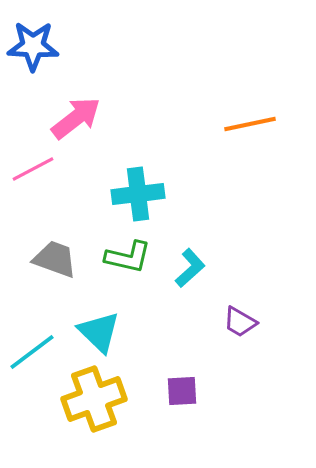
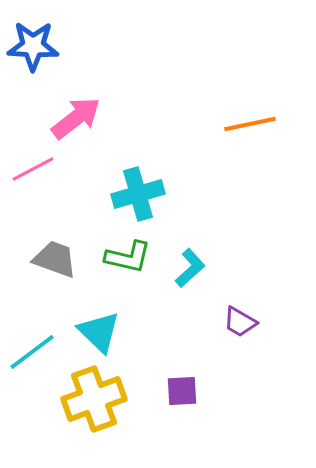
cyan cross: rotated 9 degrees counterclockwise
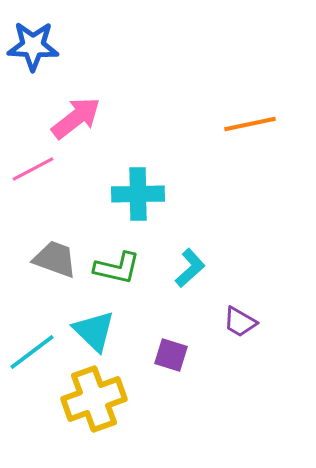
cyan cross: rotated 15 degrees clockwise
green L-shape: moved 11 px left, 11 px down
cyan triangle: moved 5 px left, 1 px up
purple square: moved 11 px left, 36 px up; rotated 20 degrees clockwise
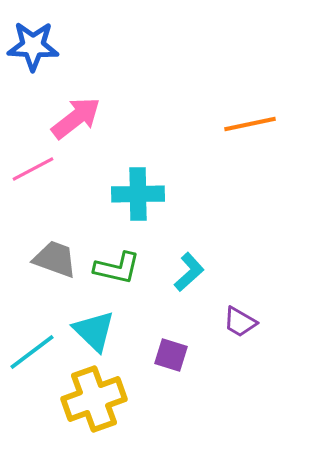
cyan L-shape: moved 1 px left, 4 px down
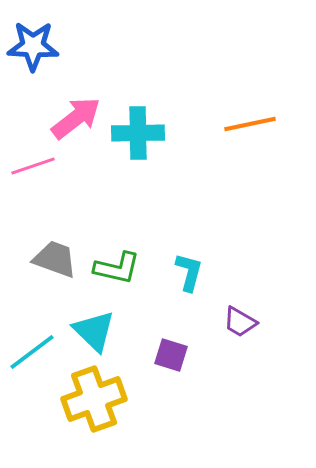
pink line: moved 3 px up; rotated 9 degrees clockwise
cyan cross: moved 61 px up
cyan L-shape: rotated 33 degrees counterclockwise
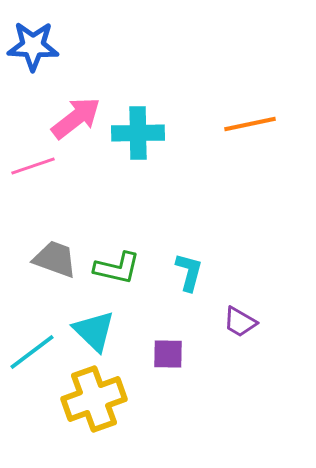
purple square: moved 3 px left, 1 px up; rotated 16 degrees counterclockwise
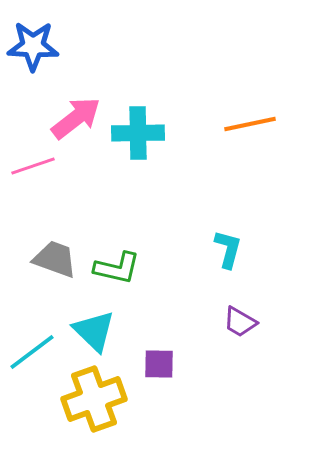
cyan L-shape: moved 39 px right, 23 px up
purple square: moved 9 px left, 10 px down
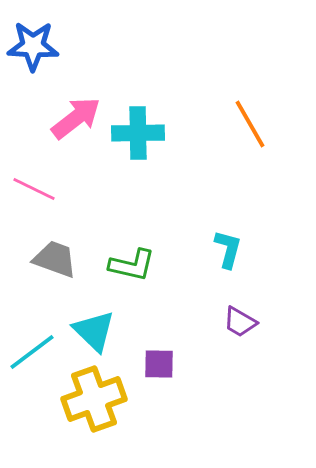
orange line: rotated 72 degrees clockwise
pink line: moved 1 px right, 23 px down; rotated 45 degrees clockwise
green L-shape: moved 15 px right, 3 px up
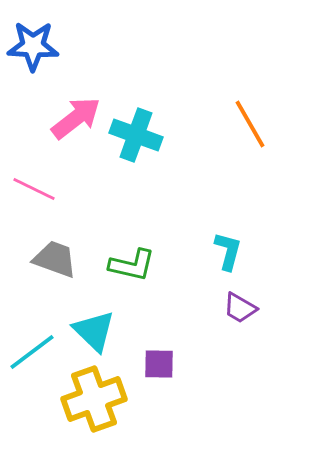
cyan cross: moved 2 px left, 2 px down; rotated 21 degrees clockwise
cyan L-shape: moved 2 px down
purple trapezoid: moved 14 px up
